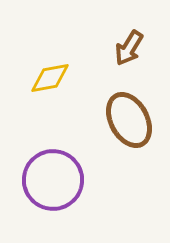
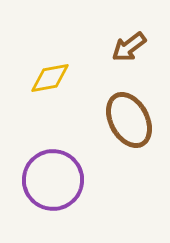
brown arrow: moved 1 px up; rotated 21 degrees clockwise
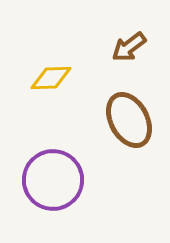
yellow diamond: moved 1 px right; rotated 9 degrees clockwise
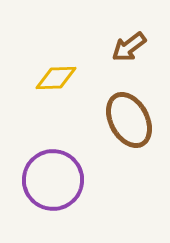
yellow diamond: moved 5 px right
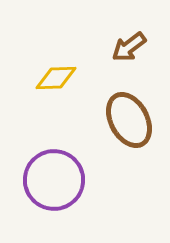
purple circle: moved 1 px right
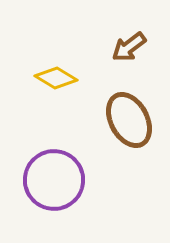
yellow diamond: rotated 33 degrees clockwise
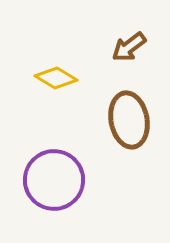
brown ellipse: rotated 18 degrees clockwise
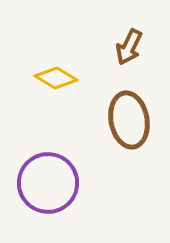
brown arrow: rotated 27 degrees counterclockwise
purple circle: moved 6 px left, 3 px down
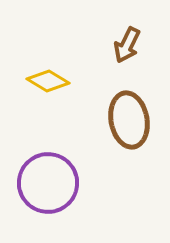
brown arrow: moved 2 px left, 2 px up
yellow diamond: moved 8 px left, 3 px down
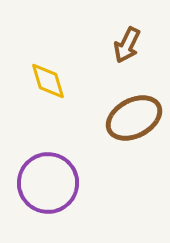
yellow diamond: rotated 42 degrees clockwise
brown ellipse: moved 5 px right, 2 px up; rotated 72 degrees clockwise
